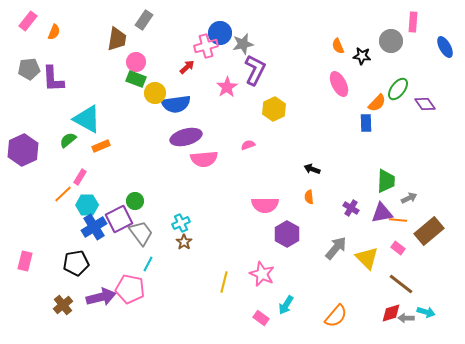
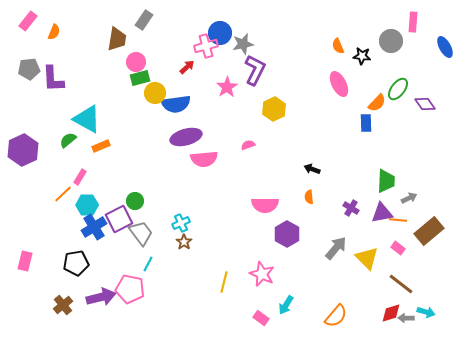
green rectangle at (136, 79): moved 4 px right, 1 px up; rotated 36 degrees counterclockwise
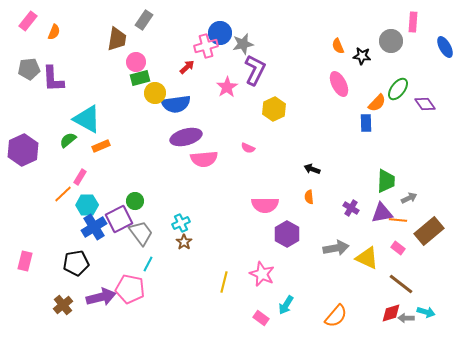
pink semicircle at (248, 145): moved 3 px down; rotated 136 degrees counterclockwise
gray arrow at (336, 248): rotated 40 degrees clockwise
yellow triangle at (367, 258): rotated 20 degrees counterclockwise
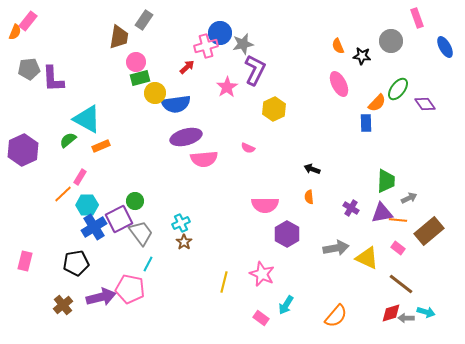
pink rectangle at (413, 22): moved 4 px right, 4 px up; rotated 24 degrees counterclockwise
orange semicircle at (54, 32): moved 39 px left
brown trapezoid at (117, 39): moved 2 px right, 2 px up
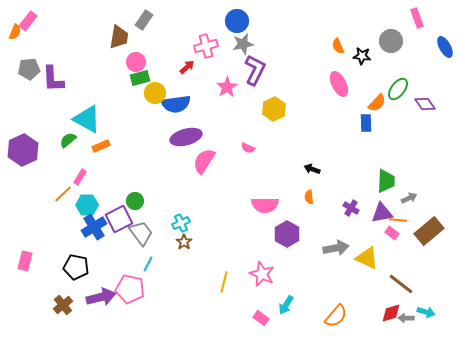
blue circle at (220, 33): moved 17 px right, 12 px up
pink semicircle at (204, 159): moved 2 px down; rotated 128 degrees clockwise
pink rectangle at (398, 248): moved 6 px left, 15 px up
black pentagon at (76, 263): moved 4 px down; rotated 20 degrees clockwise
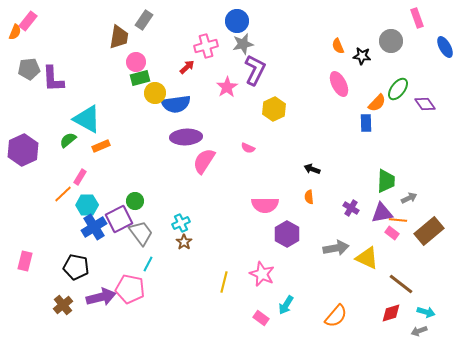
purple ellipse at (186, 137): rotated 12 degrees clockwise
gray arrow at (406, 318): moved 13 px right, 13 px down; rotated 21 degrees counterclockwise
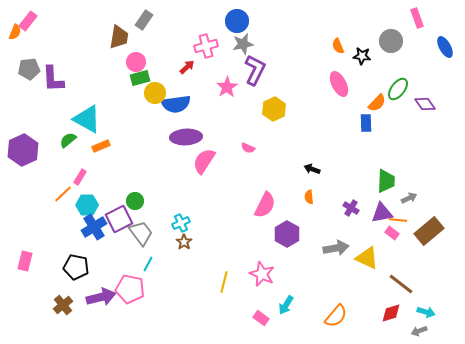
pink semicircle at (265, 205): rotated 64 degrees counterclockwise
